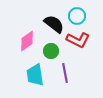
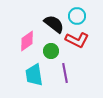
red L-shape: moved 1 px left
cyan trapezoid: moved 1 px left
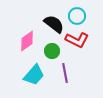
green circle: moved 1 px right
cyan trapezoid: rotated 130 degrees counterclockwise
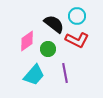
green circle: moved 4 px left, 2 px up
